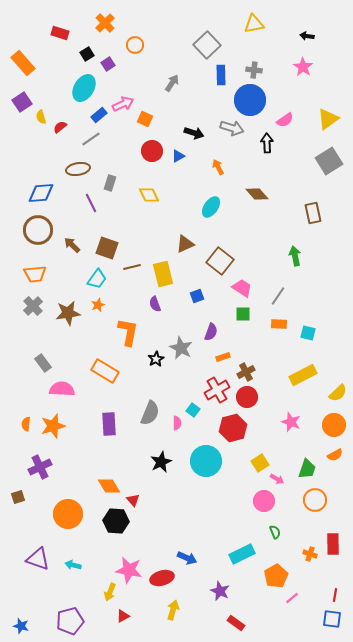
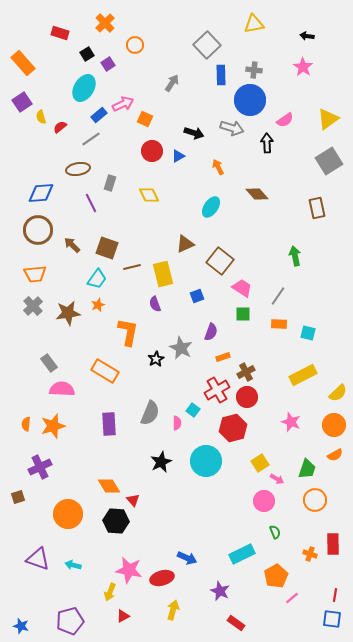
brown rectangle at (313, 213): moved 4 px right, 5 px up
gray rectangle at (43, 363): moved 6 px right
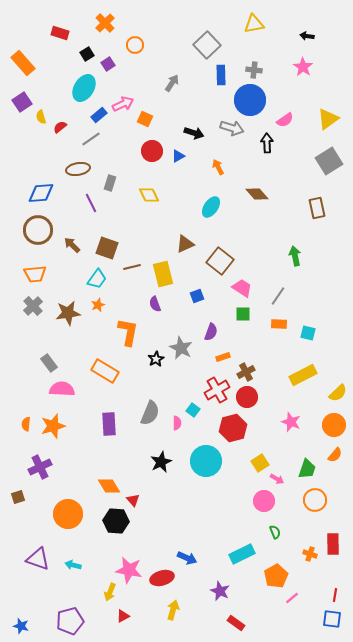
orange semicircle at (335, 455): rotated 21 degrees counterclockwise
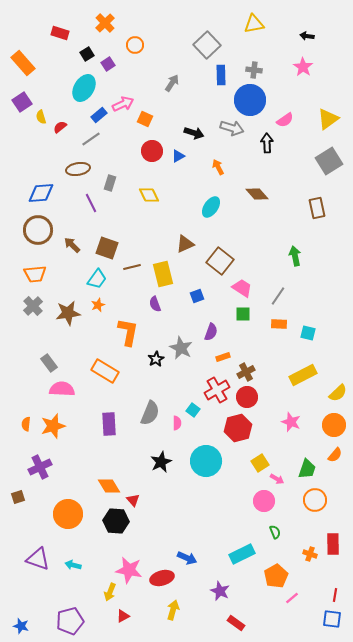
red hexagon at (233, 428): moved 5 px right
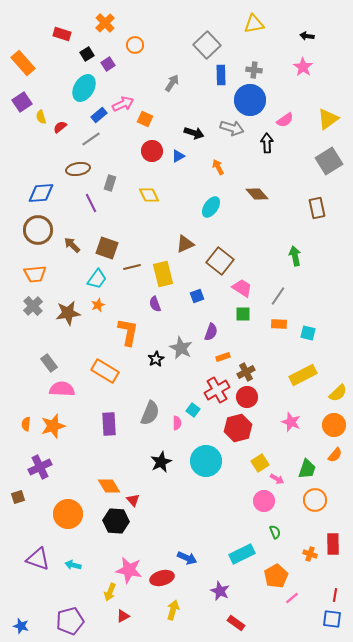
red rectangle at (60, 33): moved 2 px right, 1 px down
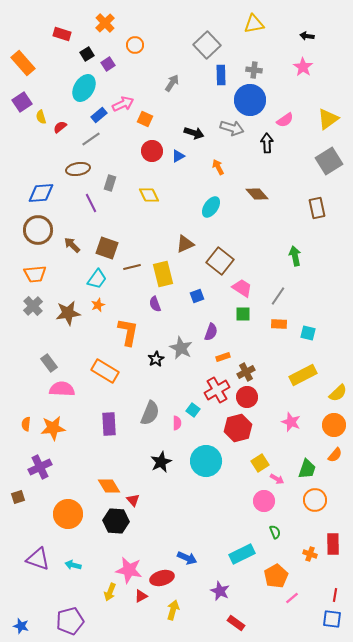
orange star at (53, 426): moved 2 px down; rotated 10 degrees clockwise
red triangle at (123, 616): moved 18 px right, 20 px up
